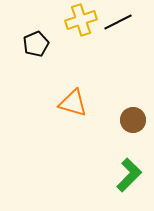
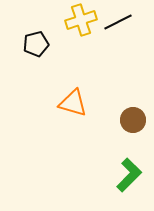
black pentagon: rotated 10 degrees clockwise
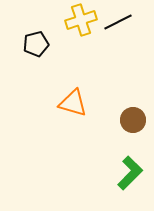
green L-shape: moved 1 px right, 2 px up
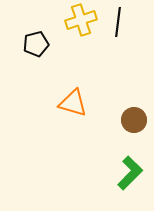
black line: rotated 56 degrees counterclockwise
brown circle: moved 1 px right
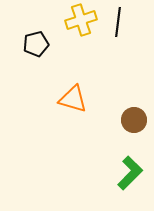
orange triangle: moved 4 px up
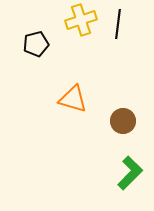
black line: moved 2 px down
brown circle: moved 11 px left, 1 px down
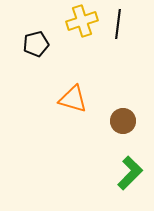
yellow cross: moved 1 px right, 1 px down
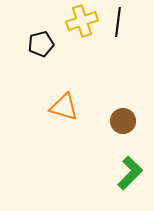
black line: moved 2 px up
black pentagon: moved 5 px right
orange triangle: moved 9 px left, 8 px down
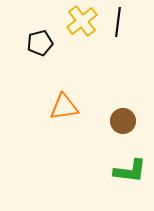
yellow cross: rotated 20 degrees counterclockwise
black pentagon: moved 1 px left, 1 px up
orange triangle: rotated 24 degrees counterclockwise
green L-shape: moved 2 px up; rotated 52 degrees clockwise
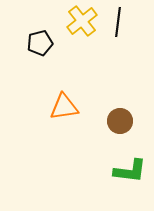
brown circle: moved 3 px left
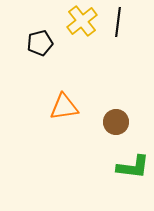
brown circle: moved 4 px left, 1 px down
green L-shape: moved 3 px right, 4 px up
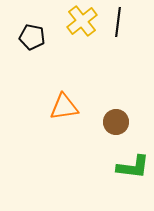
black pentagon: moved 8 px left, 6 px up; rotated 25 degrees clockwise
